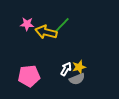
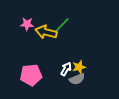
pink pentagon: moved 2 px right, 1 px up
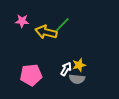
pink star: moved 5 px left, 3 px up
yellow star: moved 2 px up
gray semicircle: rotated 28 degrees clockwise
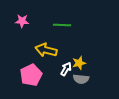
green line: rotated 48 degrees clockwise
yellow arrow: moved 18 px down
yellow star: moved 2 px up
pink pentagon: rotated 20 degrees counterclockwise
gray semicircle: moved 4 px right
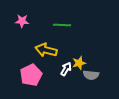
gray semicircle: moved 10 px right, 4 px up
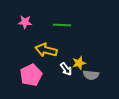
pink star: moved 3 px right, 1 px down
white arrow: rotated 112 degrees clockwise
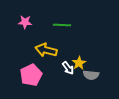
yellow star: rotated 16 degrees counterclockwise
white arrow: moved 2 px right, 1 px up
